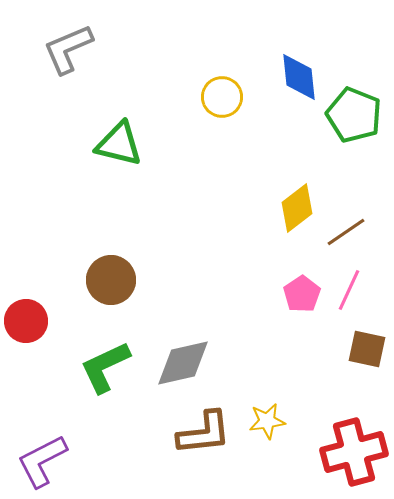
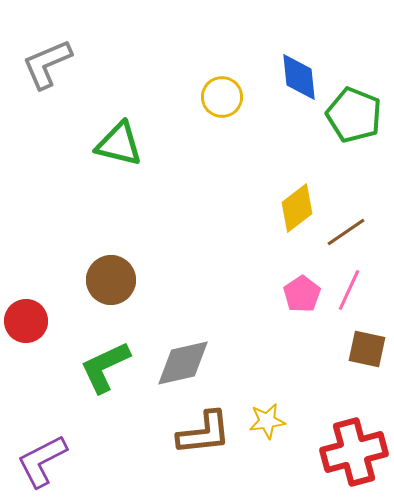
gray L-shape: moved 21 px left, 15 px down
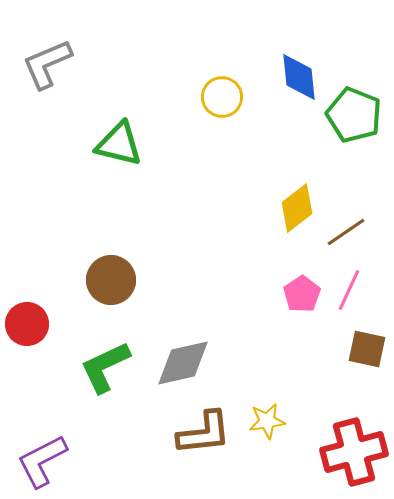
red circle: moved 1 px right, 3 px down
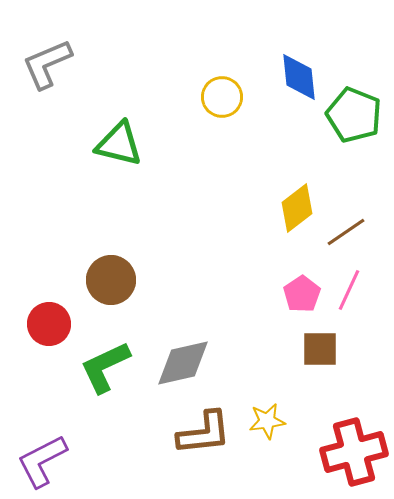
red circle: moved 22 px right
brown square: moved 47 px left; rotated 12 degrees counterclockwise
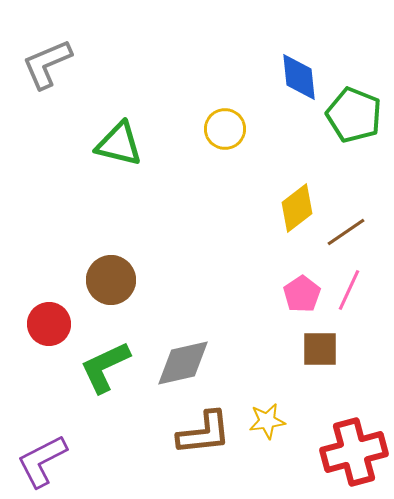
yellow circle: moved 3 px right, 32 px down
